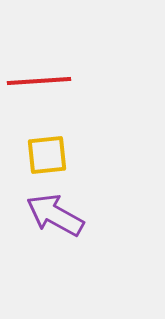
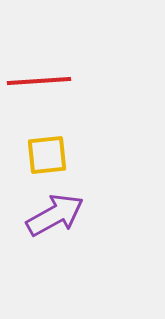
purple arrow: rotated 122 degrees clockwise
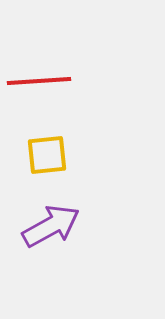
purple arrow: moved 4 px left, 11 px down
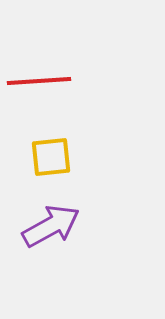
yellow square: moved 4 px right, 2 px down
